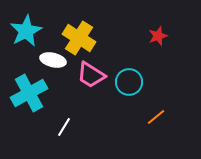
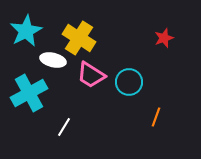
red star: moved 6 px right, 2 px down
orange line: rotated 30 degrees counterclockwise
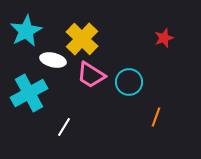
yellow cross: moved 3 px right, 1 px down; rotated 12 degrees clockwise
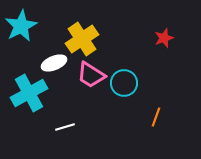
cyan star: moved 5 px left, 5 px up
yellow cross: rotated 12 degrees clockwise
white ellipse: moved 1 px right, 3 px down; rotated 35 degrees counterclockwise
cyan circle: moved 5 px left, 1 px down
white line: moved 1 px right; rotated 42 degrees clockwise
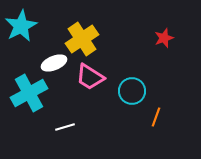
pink trapezoid: moved 1 px left, 2 px down
cyan circle: moved 8 px right, 8 px down
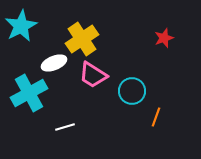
pink trapezoid: moved 3 px right, 2 px up
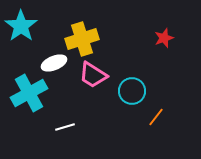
cyan star: rotated 8 degrees counterclockwise
yellow cross: rotated 16 degrees clockwise
orange line: rotated 18 degrees clockwise
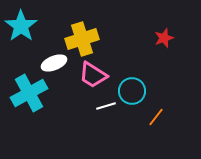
white line: moved 41 px right, 21 px up
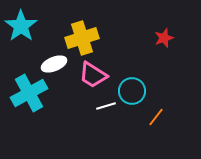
yellow cross: moved 1 px up
white ellipse: moved 1 px down
